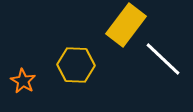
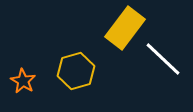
yellow rectangle: moved 1 px left, 3 px down
yellow hexagon: moved 6 px down; rotated 18 degrees counterclockwise
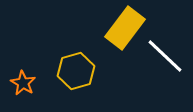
white line: moved 2 px right, 3 px up
orange star: moved 2 px down
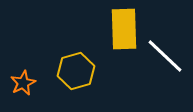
yellow rectangle: moved 1 px left, 1 px down; rotated 39 degrees counterclockwise
orange star: rotated 15 degrees clockwise
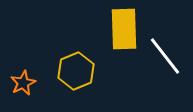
white line: rotated 9 degrees clockwise
yellow hexagon: rotated 6 degrees counterclockwise
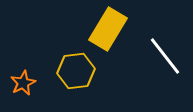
yellow rectangle: moved 16 px left; rotated 33 degrees clockwise
yellow hexagon: rotated 15 degrees clockwise
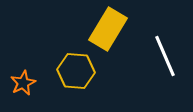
white line: rotated 15 degrees clockwise
yellow hexagon: rotated 12 degrees clockwise
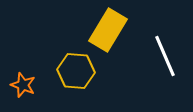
yellow rectangle: moved 1 px down
orange star: moved 2 px down; rotated 25 degrees counterclockwise
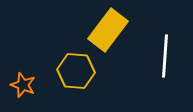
yellow rectangle: rotated 6 degrees clockwise
white line: rotated 27 degrees clockwise
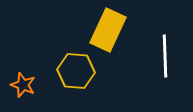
yellow rectangle: rotated 12 degrees counterclockwise
white line: rotated 6 degrees counterclockwise
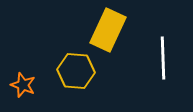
white line: moved 2 px left, 2 px down
